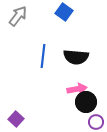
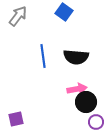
blue line: rotated 15 degrees counterclockwise
purple square: rotated 35 degrees clockwise
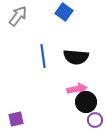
purple circle: moved 1 px left, 2 px up
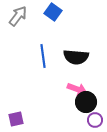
blue square: moved 11 px left
pink arrow: rotated 30 degrees clockwise
